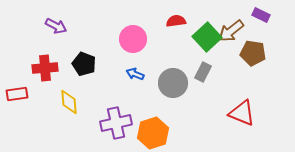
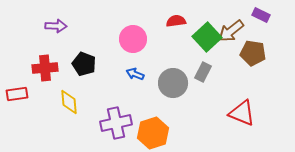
purple arrow: rotated 25 degrees counterclockwise
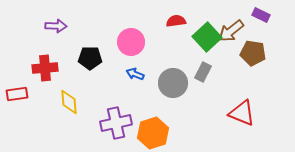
pink circle: moved 2 px left, 3 px down
black pentagon: moved 6 px right, 6 px up; rotated 20 degrees counterclockwise
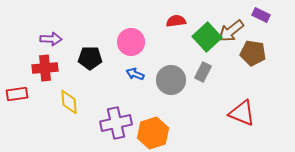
purple arrow: moved 5 px left, 13 px down
gray circle: moved 2 px left, 3 px up
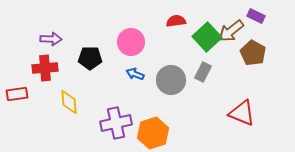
purple rectangle: moved 5 px left, 1 px down
brown pentagon: rotated 20 degrees clockwise
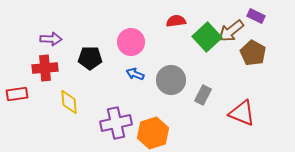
gray rectangle: moved 23 px down
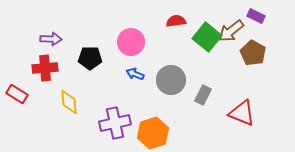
green square: rotated 8 degrees counterclockwise
red rectangle: rotated 40 degrees clockwise
purple cross: moved 1 px left
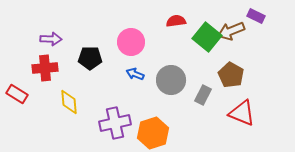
brown arrow: rotated 16 degrees clockwise
brown pentagon: moved 22 px left, 22 px down
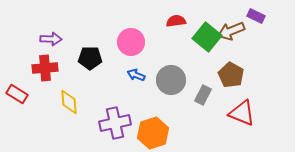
blue arrow: moved 1 px right, 1 px down
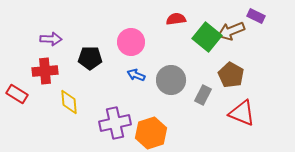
red semicircle: moved 2 px up
red cross: moved 3 px down
orange hexagon: moved 2 px left
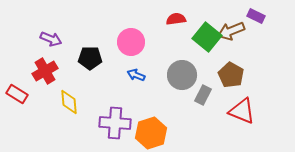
purple arrow: rotated 20 degrees clockwise
red cross: rotated 25 degrees counterclockwise
gray circle: moved 11 px right, 5 px up
red triangle: moved 2 px up
purple cross: rotated 16 degrees clockwise
